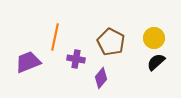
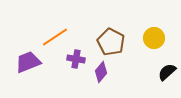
orange line: rotated 44 degrees clockwise
black semicircle: moved 11 px right, 10 px down
purple diamond: moved 6 px up
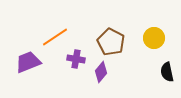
black semicircle: rotated 60 degrees counterclockwise
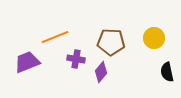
orange line: rotated 12 degrees clockwise
brown pentagon: rotated 24 degrees counterclockwise
purple trapezoid: moved 1 px left
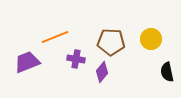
yellow circle: moved 3 px left, 1 px down
purple diamond: moved 1 px right
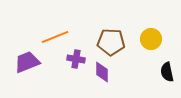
purple diamond: rotated 40 degrees counterclockwise
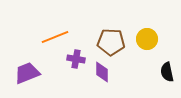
yellow circle: moved 4 px left
purple trapezoid: moved 11 px down
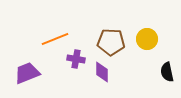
orange line: moved 2 px down
